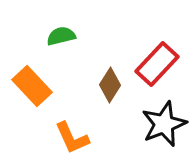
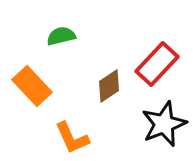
brown diamond: moved 1 px left, 1 px down; rotated 24 degrees clockwise
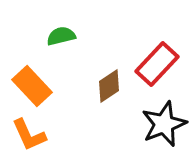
orange L-shape: moved 43 px left, 3 px up
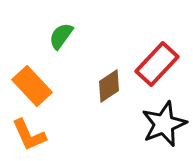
green semicircle: rotated 40 degrees counterclockwise
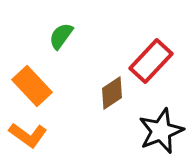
red rectangle: moved 6 px left, 3 px up
brown diamond: moved 3 px right, 7 px down
black star: moved 3 px left, 7 px down
orange L-shape: moved 1 px left; rotated 30 degrees counterclockwise
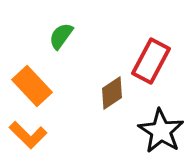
red rectangle: rotated 15 degrees counterclockwise
black star: rotated 18 degrees counterclockwise
orange L-shape: rotated 9 degrees clockwise
